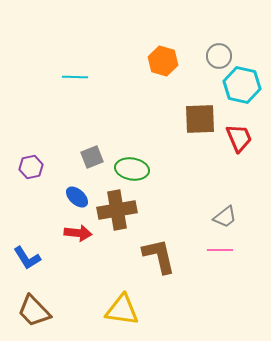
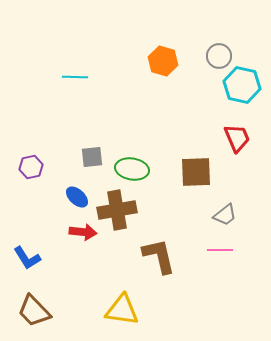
brown square: moved 4 px left, 53 px down
red trapezoid: moved 2 px left
gray square: rotated 15 degrees clockwise
gray trapezoid: moved 2 px up
red arrow: moved 5 px right, 1 px up
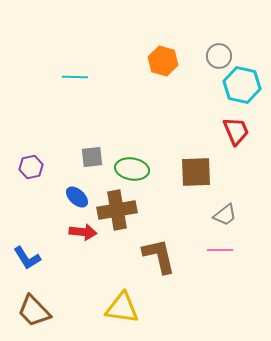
red trapezoid: moved 1 px left, 7 px up
yellow triangle: moved 2 px up
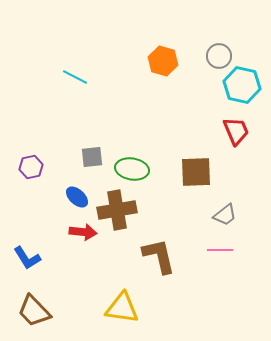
cyan line: rotated 25 degrees clockwise
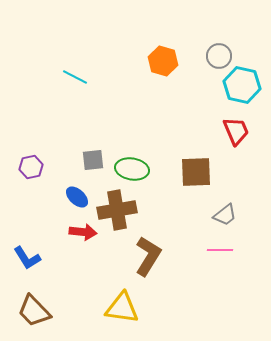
gray square: moved 1 px right, 3 px down
brown L-shape: moved 11 px left; rotated 45 degrees clockwise
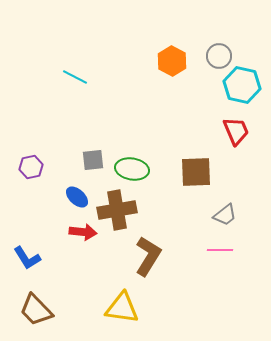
orange hexagon: moved 9 px right; rotated 12 degrees clockwise
brown trapezoid: moved 2 px right, 1 px up
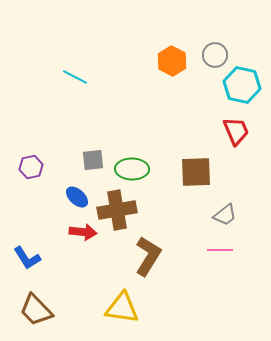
gray circle: moved 4 px left, 1 px up
green ellipse: rotated 8 degrees counterclockwise
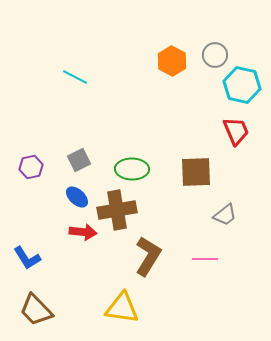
gray square: moved 14 px left; rotated 20 degrees counterclockwise
pink line: moved 15 px left, 9 px down
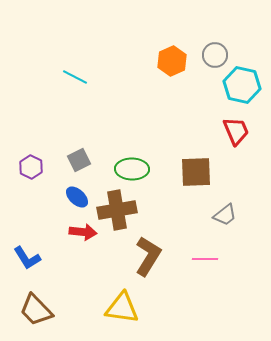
orange hexagon: rotated 8 degrees clockwise
purple hexagon: rotated 20 degrees counterclockwise
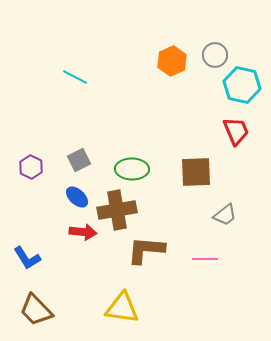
brown L-shape: moved 2 px left, 6 px up; rotated 117 degrees counterclockwise
